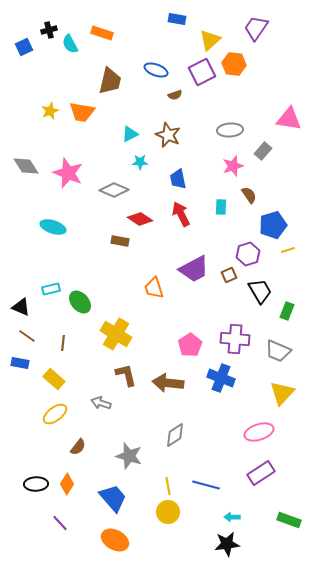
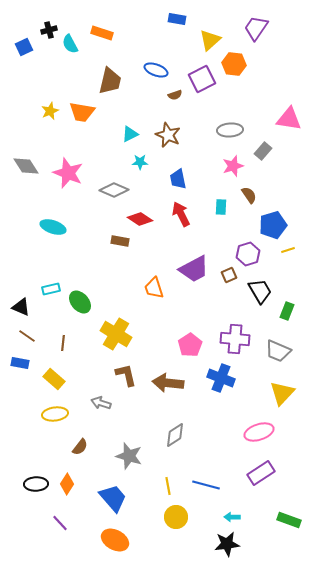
purple square at (202, 72): moved 7 px down
yellow ellipse at (55, 414): rotated 30 degrees clockwise
brown semicircle at (78, 447): moved 2 px right
yellow circle at (168, 512): moved 8 px right, 5 px down
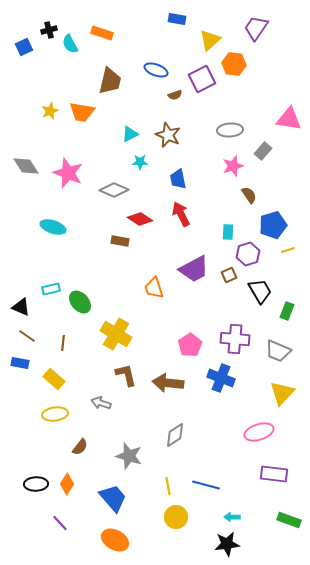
cyan rectangle at (221, 207): moved 7 px right, 25 px down
purple rectangle at (261, 473): moved 13 px right, 1 px down; rotated 40 degrees clockwise
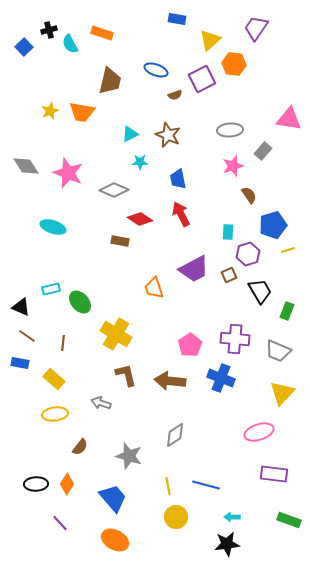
blue square at (24, 47): rotated 18 degrees counterclockwise
brown arrow at (168, 383): moved 2 px right, 2 px up
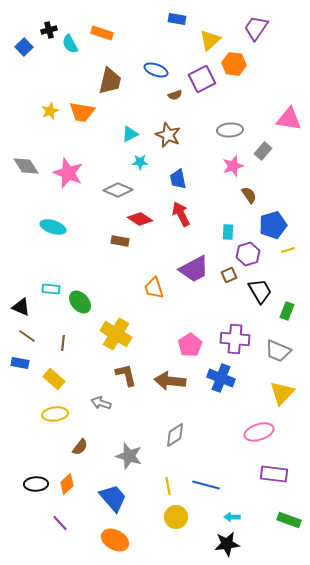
gray diamond at (114, 190): moved 4 px right
cyan rectangle at (51, 289): rotated 18 degrees clockwise
orange diamond at (67, 484): rotated 15 degrees clockwise
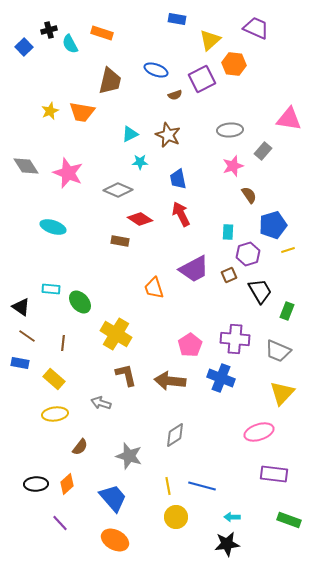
purple trapezoid at (256, 28): rotated 80 degrees clockwise
black triangle at (21, 307): rotated 12 degrees clockwise
blue line at (206, 485): moved 4 px left, 1 px down
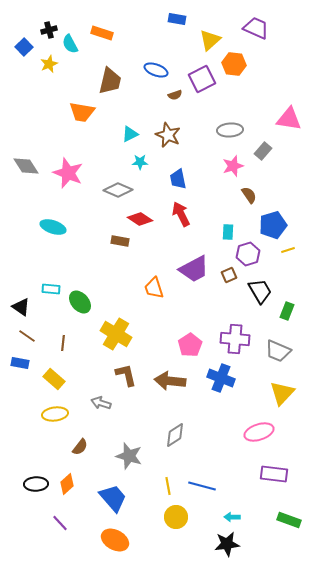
yellow star at (50, 111): moved 1 px left, 47 px up
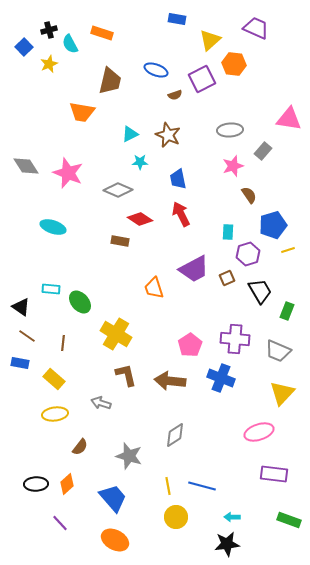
brown square at (229, 275): moved 2 px left, 3 px down
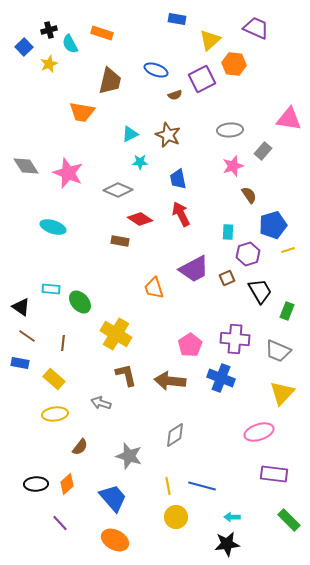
green rectangle at (289, 520): rotated 25 degrees clockwise
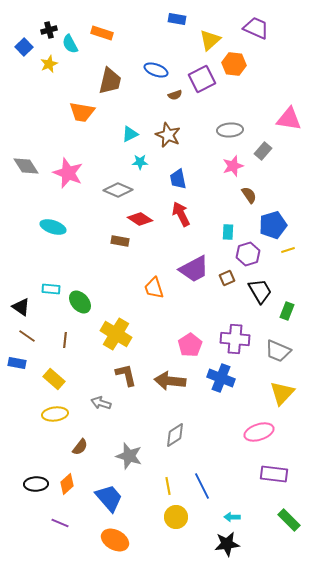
brown line at (63, 343): moved 2 px right, 3 px up
blue rectangle at (20, 363): moved 3 px left
blue line at (202, 486): rotated 48 degrees clockwise
blue trapezoid at (113, 498): moved 4 px left
purple line at (60, 523): rotated 24 degrees counterclockwise
